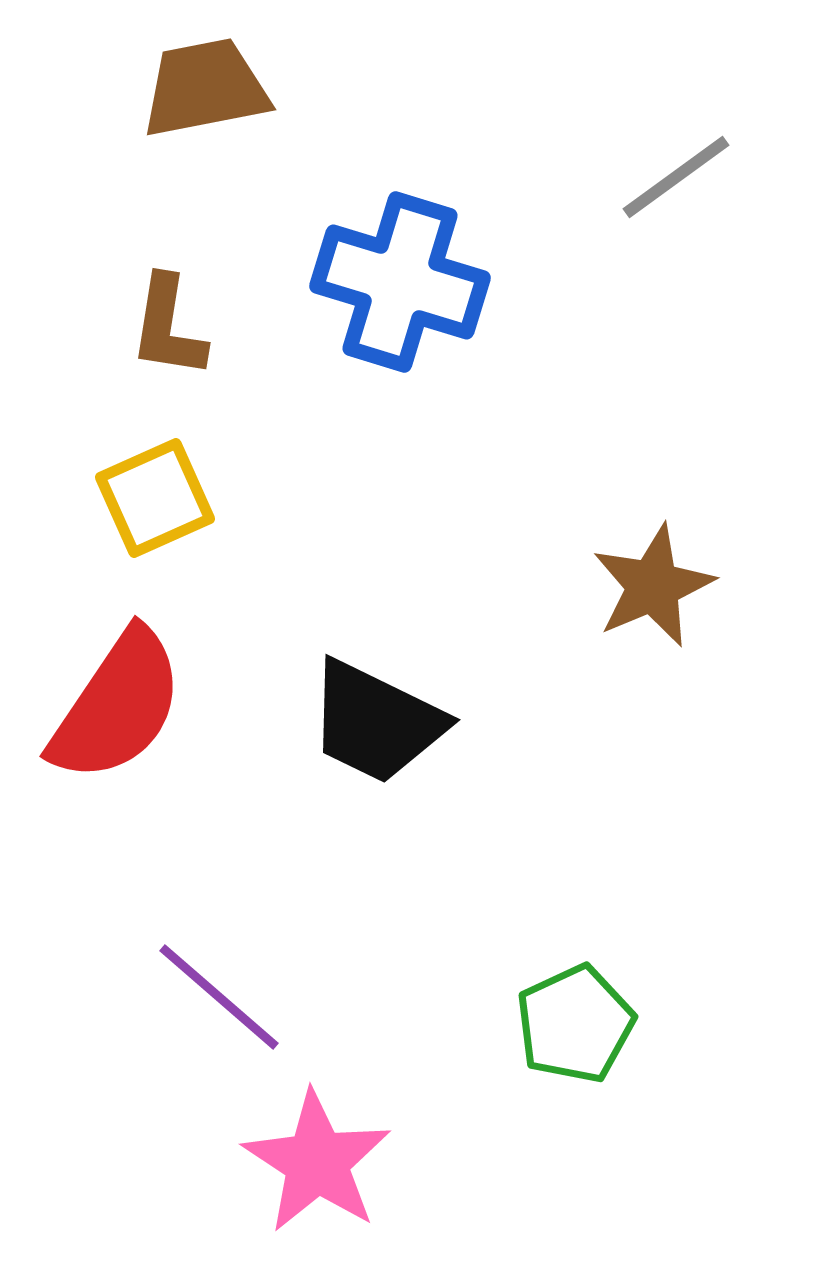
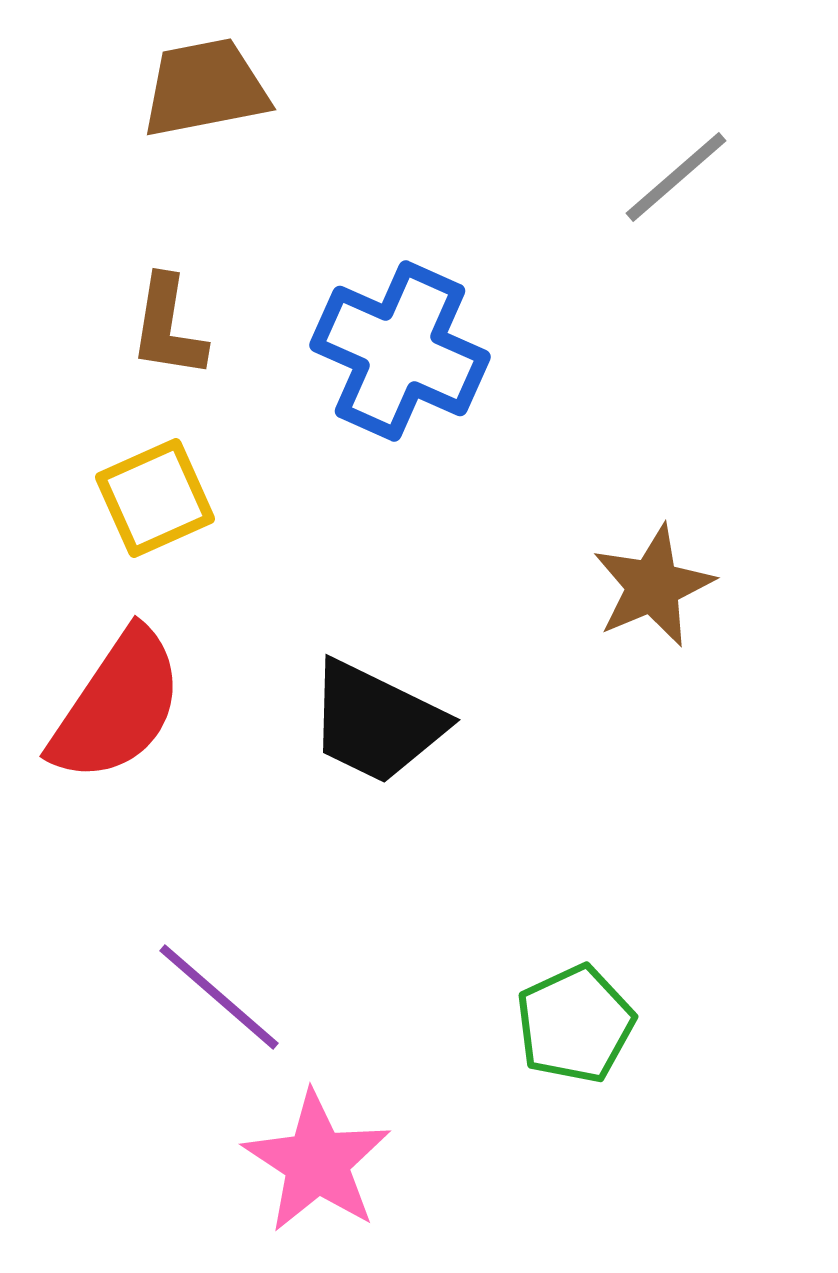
gray line: rotated 5 degrees counterclockwise
blue cross: moved 69 px down; rotated 7 degrees clockwise
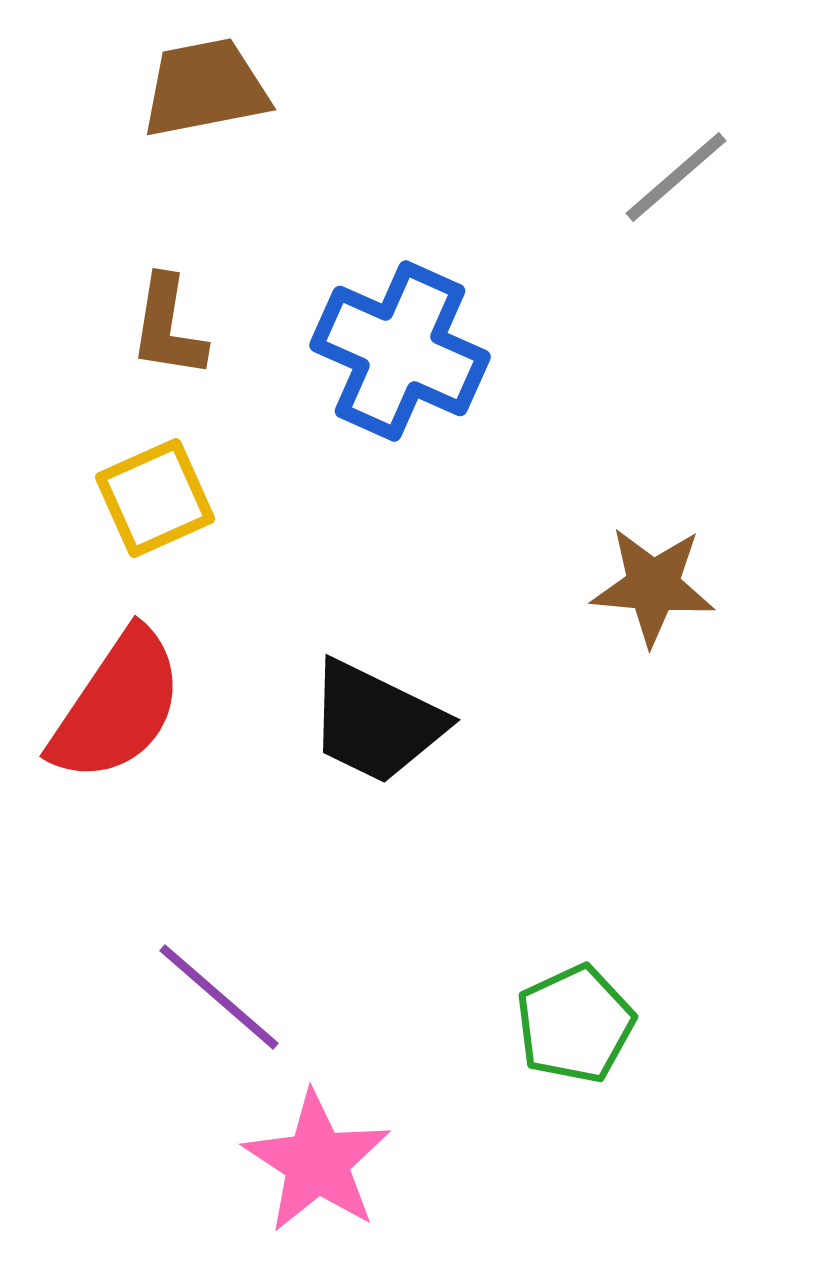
brown star: rotated 28 degrees clockwise
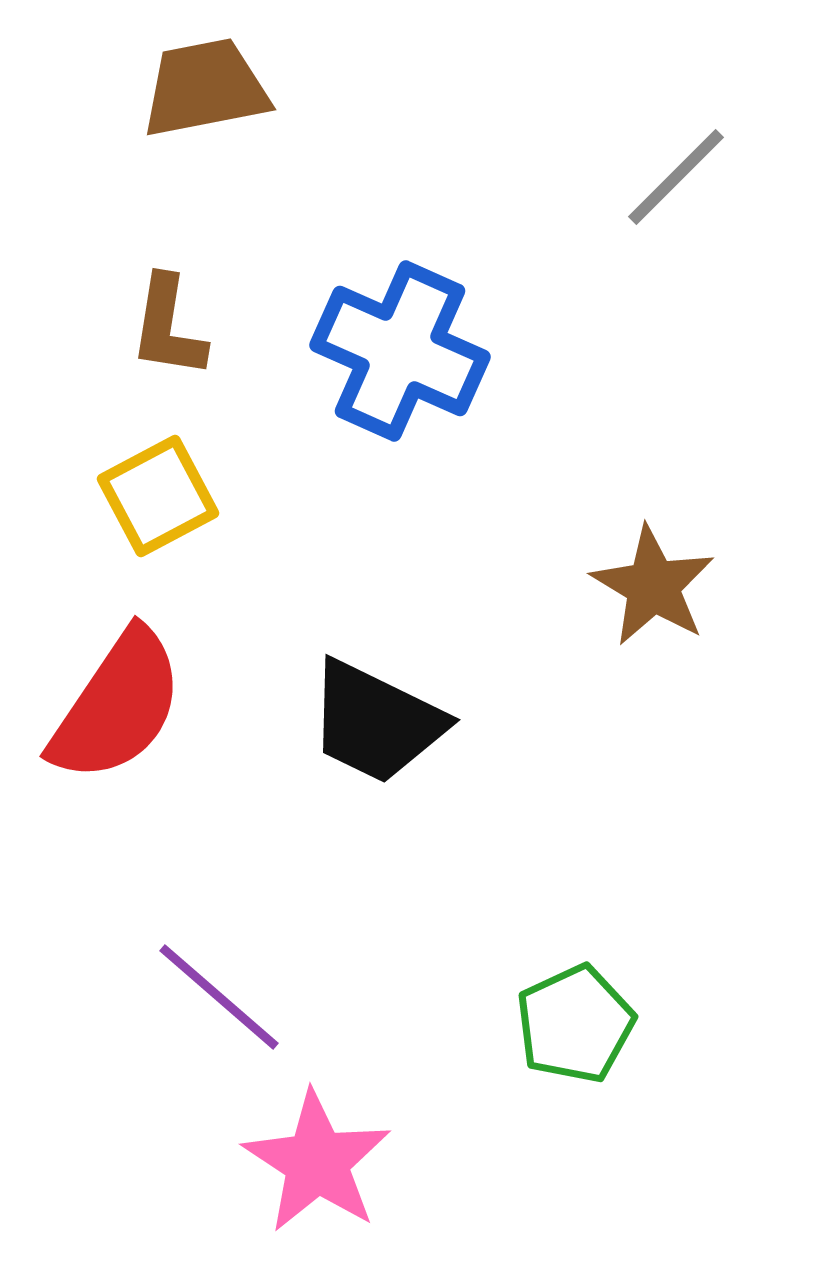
gray line: rotated 4 degrees counterclockwise
yellow square: moved 3 px right, 2 px up; rotated 4 degrees counterclockwise
brown star: rotated 26 degrees clockwise
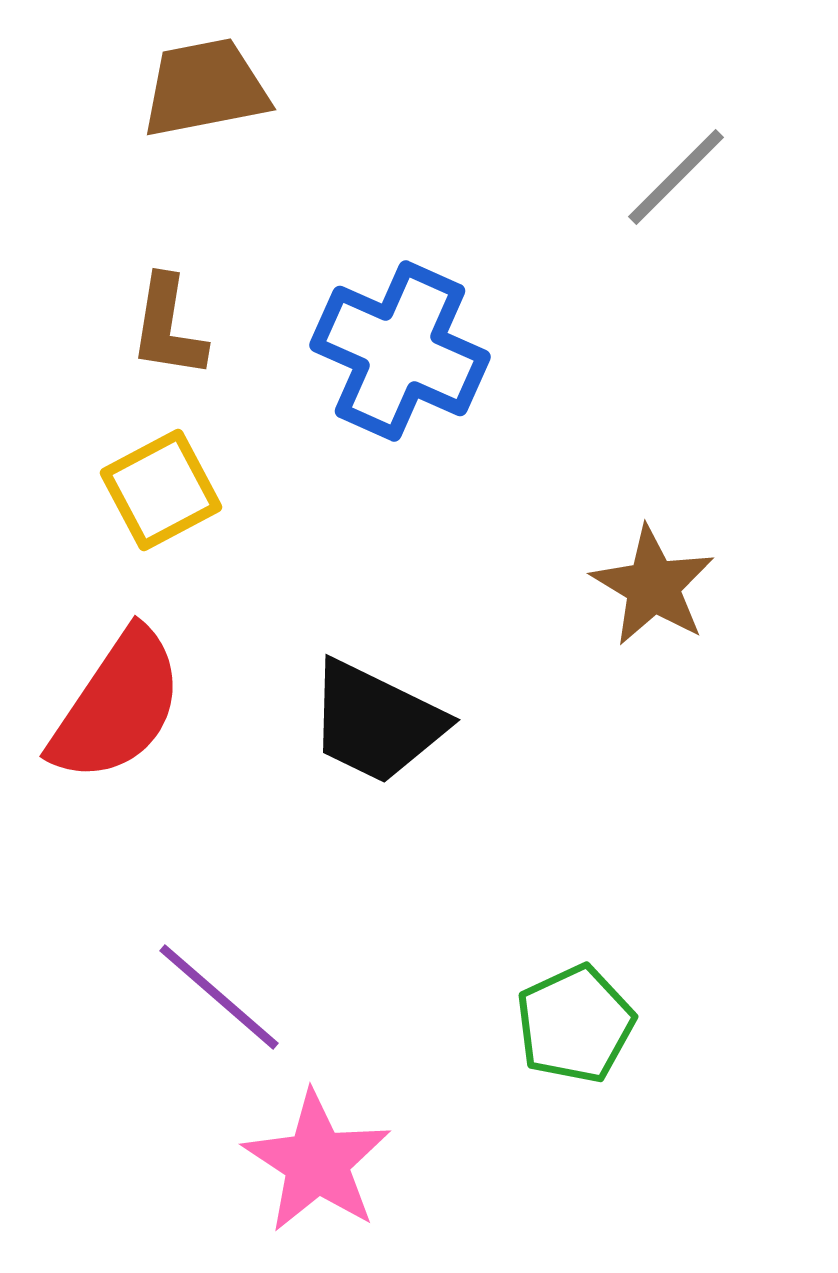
yellow square: moved 3 px right, 6 px up
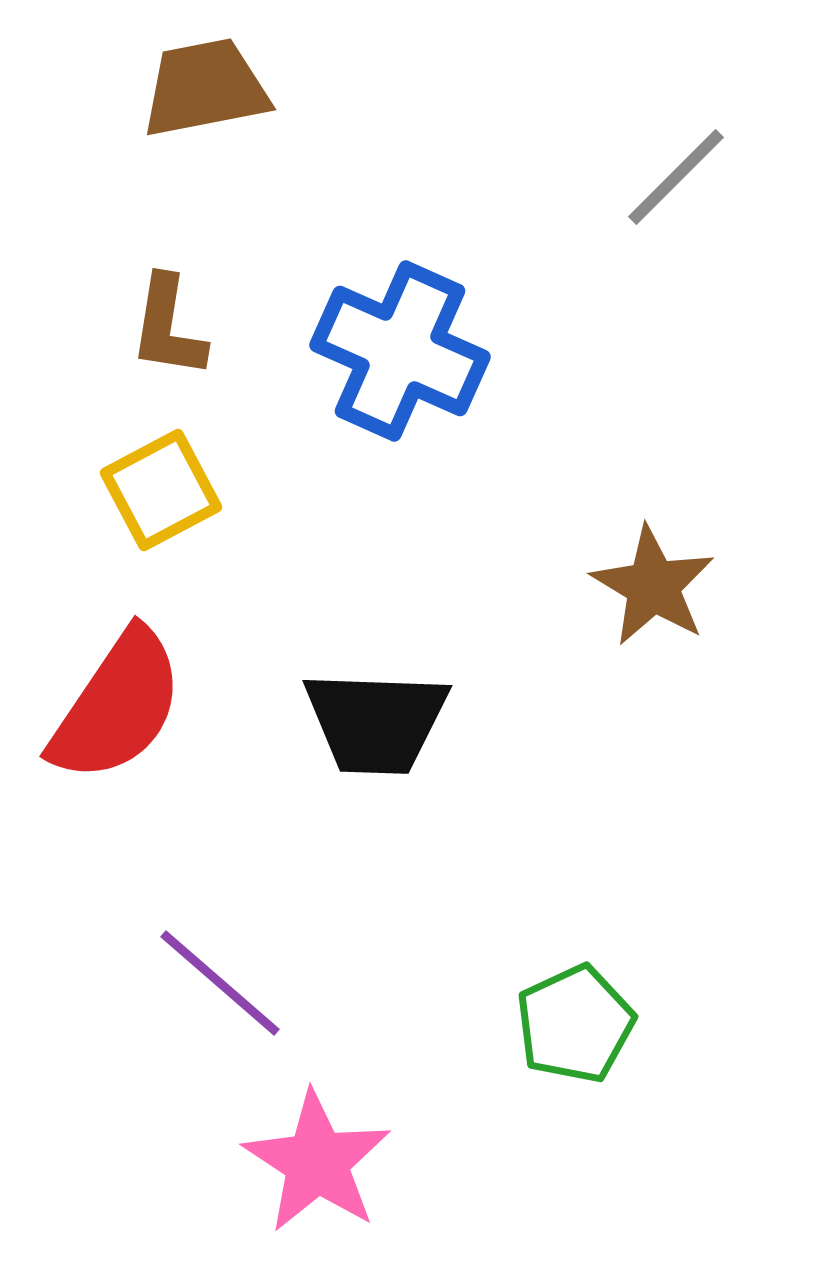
black trapezoid: rotated 24 degrees counterclockwise
purple line: moved 1 px right, 14 px up
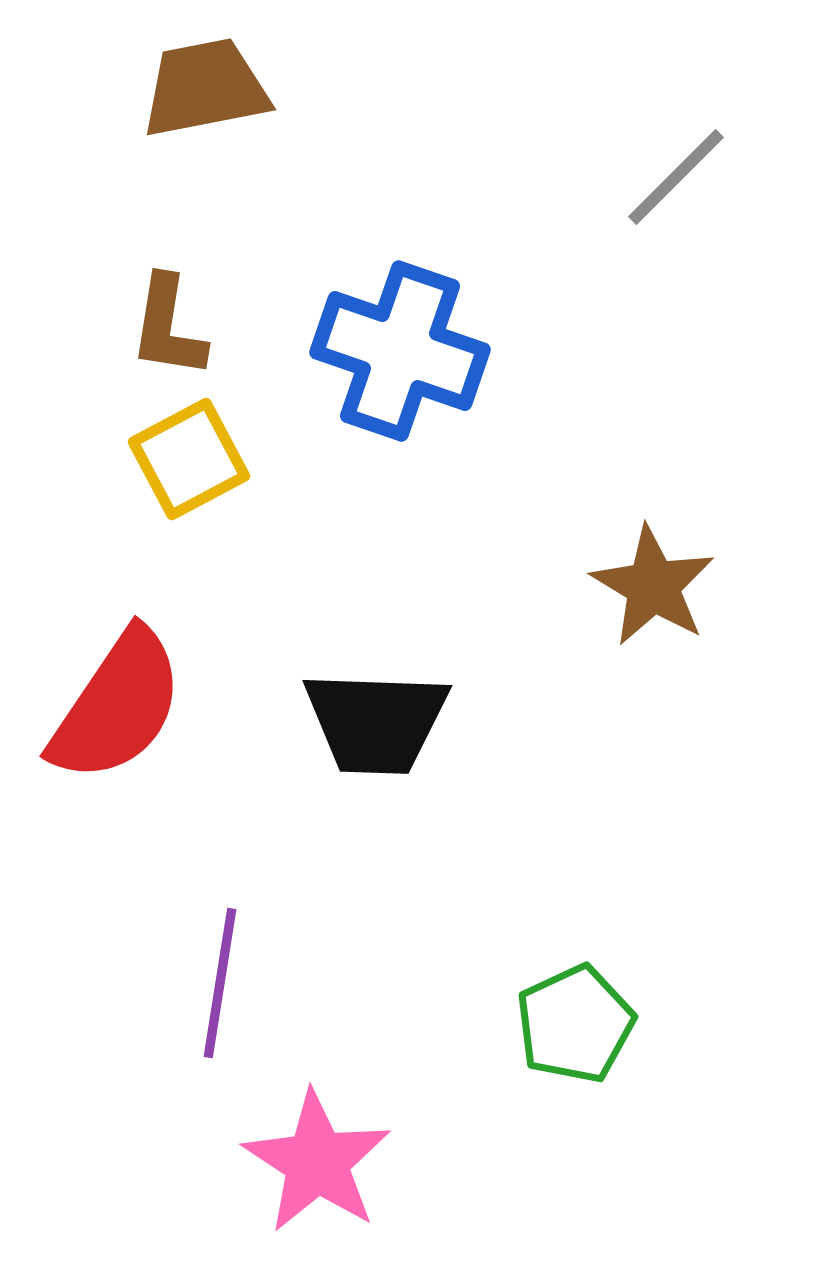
blue cross: rotated 5 degrees counterclockwise
yellow square: moved 28 px right, 31 px up
purple line: rotated 58 degrees clockwise
